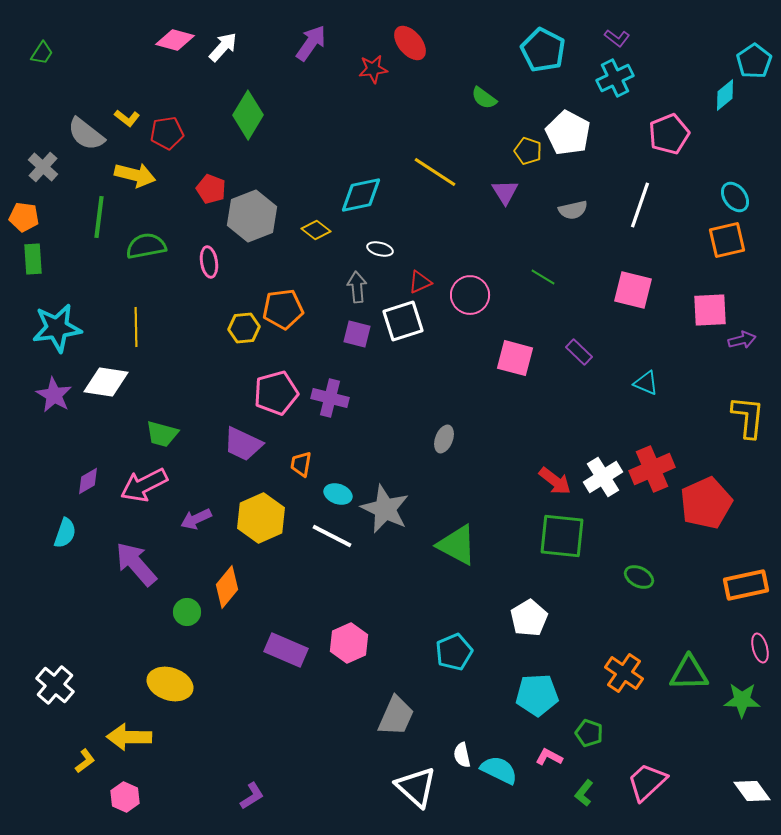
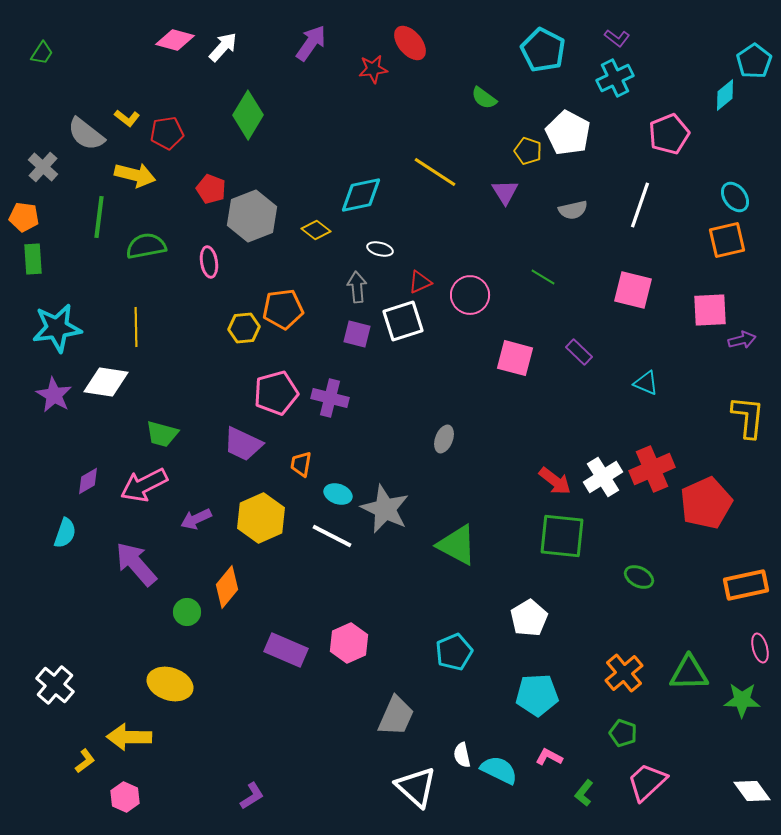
orange cross at (624, 673): rotated 15 degrees clockwise
green pentagon at (589, 733): moved 34 px right
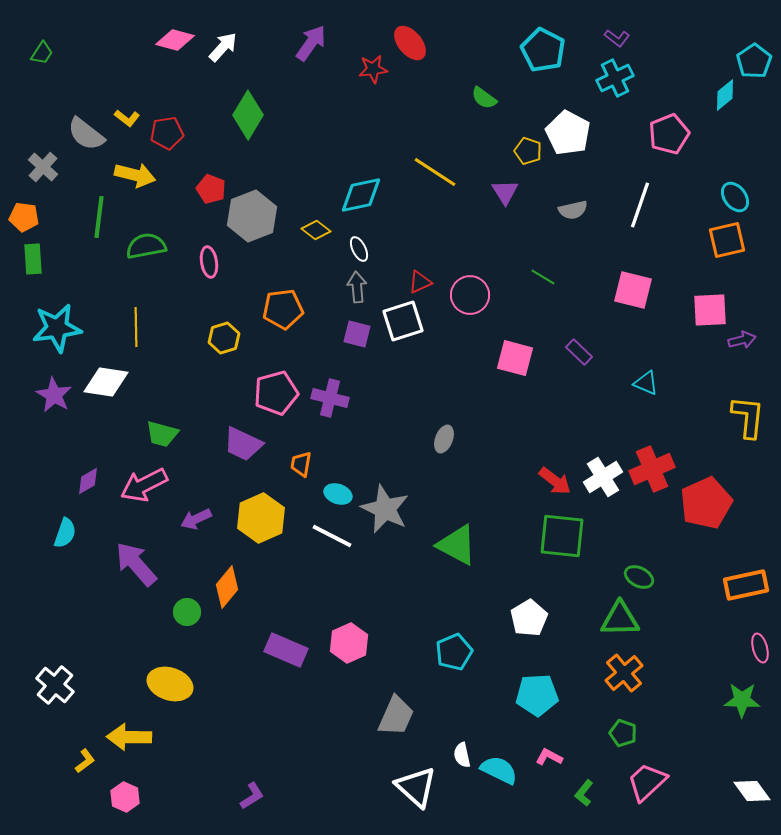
white ellipse at (380, 249): moved 21 px left; rotated 50 degrees clockwise
yellow hexagon at (244, 328): moved 20 px left, 10 px down; rotated 12 degrees counterclockwise
green triangle at (689, 673): moved 69 px left, 54 px up
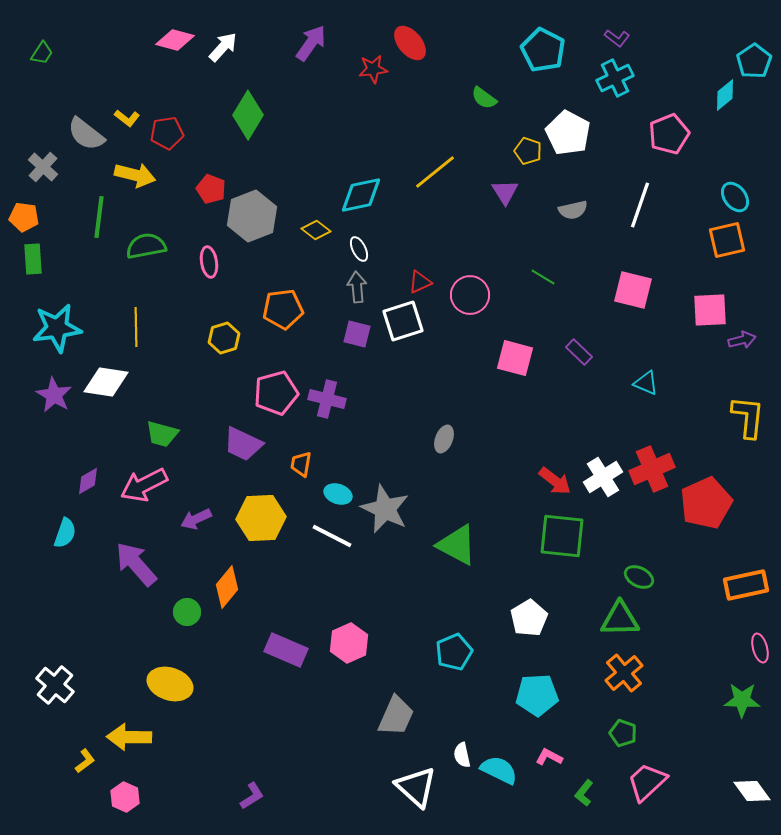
yellow line at (435, 172): rotated 72 degrees counterclockwise
purple cross at (330, 398): moved 3 px left, 1 px down
yellow hexagon at (261, 518): rotated 21 degrees clockwise
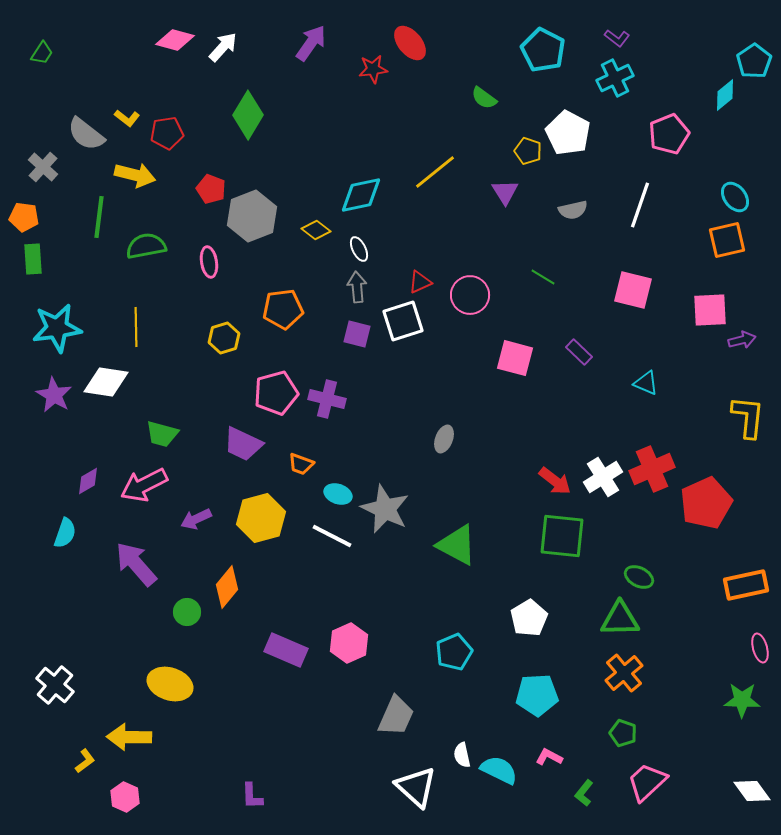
orange trapezoid at (301, 464): rotated 80 degrees counterclockwise
yellow hexagon at (261, 518): rotated 12 degrees counterclockwise
purple L-shape at (252, 796): rotated 120 degrees clockwise
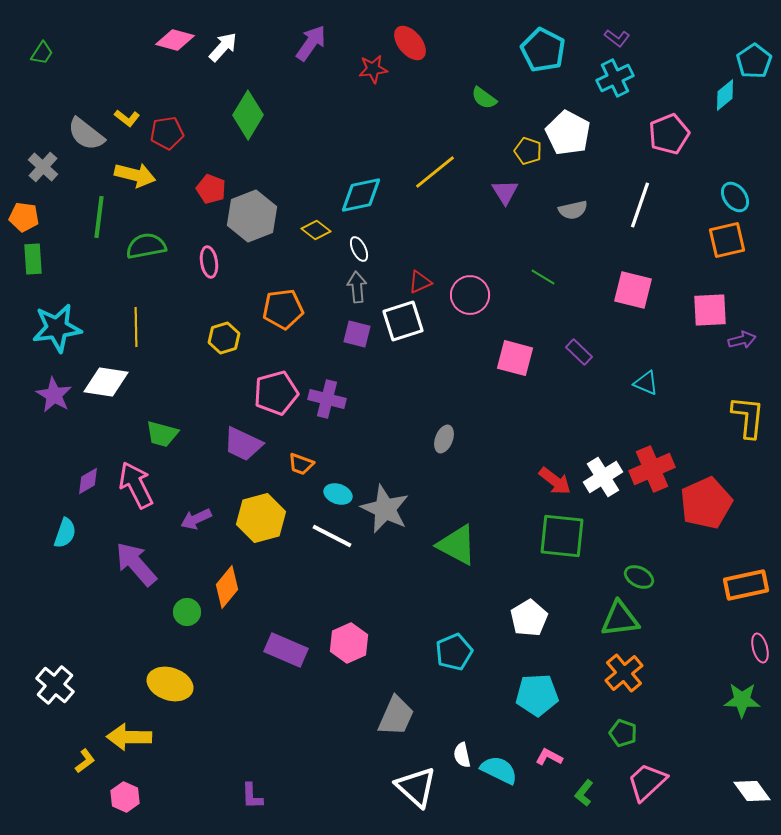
pink arrow at (144, 485): moved 8 px left; rotated 90 degrees clockwise
green triangle at (620, 619): rotated 6 degrees counterclockwise
